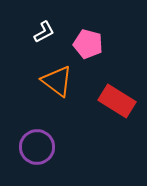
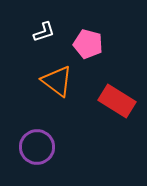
white L-shape: rotated 10 degrees clockwise
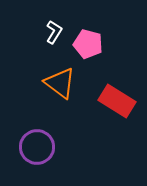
white L-shape: moved 10 px right; rotated 40 degrees counterclockwise
orange triangle: moved 3 px right, 2 px down
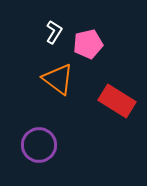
pink pentagon: rotated 28 degrees counterclockwise
orange triangle: moved 2 px left, 4 px up
purple circle: moved 2 px right, 2 px up
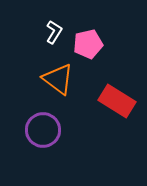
purple circle: moved 4 px right, 15 px up
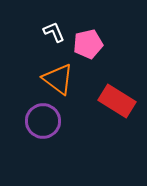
white L-shape: rotated 55 degrees counterclockwise
purple circle: moved 9 px up
